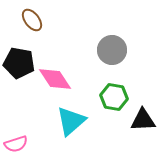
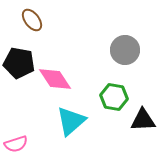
gray circle: moved 13 px right
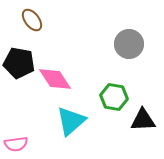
gray circle: moved 4 px right, 6 px up
pink semicircle: rotated 10 degrees clockwise
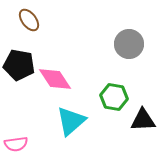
brown ellipse: moved 3 px left
black pentagon: moved 2 px down
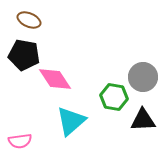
brown ellipse: rotated 30 degrees counterclockwise
gray circle: moved 14 px right, 33 px down
black pentagon: moved 5 px right, 10 px up
pink semicircle: moved 4 px right, 3 px up
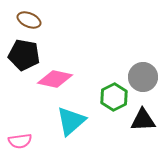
pink diamond: rotated 44 degrees counterclockwise
green hexagon: rotated 24 degrees clockwise
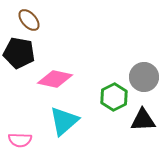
brown ellipse: rotated 25 degrees clockwise
black pentagon: moved 5 px left, 2 px up
gray circle: moved 1 px right
cyan triangle: moved 7 px left
pink semicircle: moved 1 px up; rotated 10 degrees clockwise
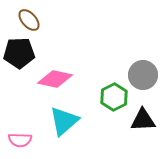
black pentagon: rotated 12 degrees counterclockwise
gray circle: moved 1 px left, 2 px up
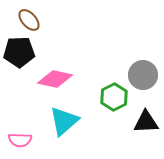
black pentagon: moved 1 px up
black triangle: moved 3 px right, 2 px down
